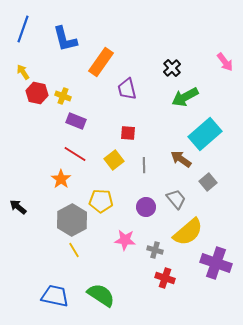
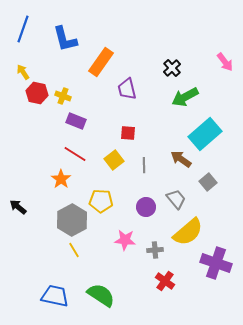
gray cross: rotated 21 degrees counterclockwise
red cross: moved 3 px down; rotated 18 degrees clockwise
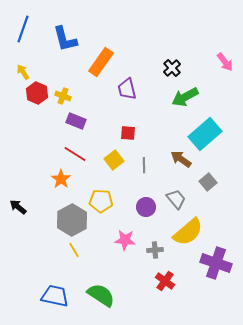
red hexagon: rotated 10 degrees clockwise
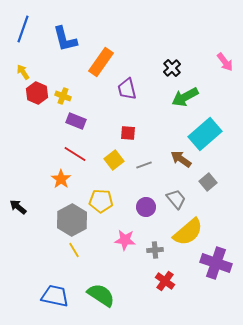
gray line: rotated 70 degrees clockwise
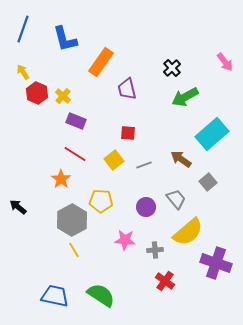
yellow cross: rotated 21 degrees clockwise
cyan rectangle: moved 7 px right
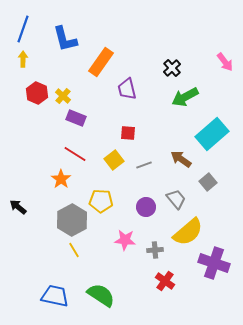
yellow arrow: moved 13 px up; rotated 35 degrees clockwise
purple rectangle: moved 3 px up
purple cross: moved 2 px left
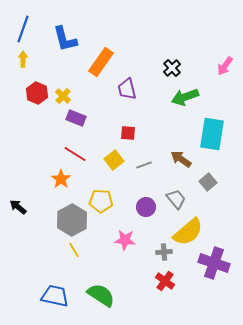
pink arrow: moved 4 px down; rotated 72 degrees clockwise
green arrow: rotated 8 degrees clockwise
cyan rectangle: rotated 40 degrees counterclockwise
gray cross: moved 9 px right, 2 px down
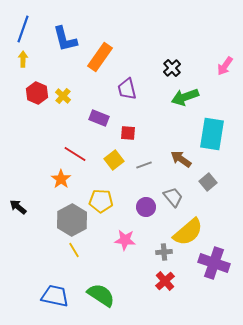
orange rectangle: moved 1 px left, 5 px up
purple rectangle: moved 23 px right
gray trapezoid: moved 3 px left, 2 px up
red cross: rotated 12 degrees clockwise
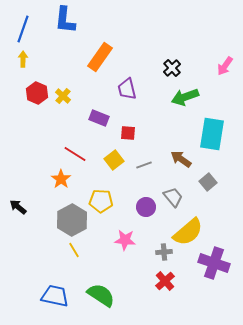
blue L-shape: moved 19 px up; rotated 20 degrees clockwise
